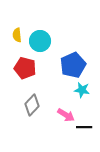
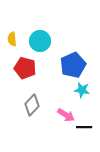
yellow semicircle: moved 5 px left, 4 px down
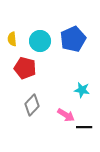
blue pentagon: moved 26 px up
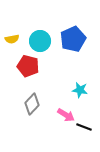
yellow semicircle: rotated 96 degrees counterclockwise
red pentagon: moved 3 px right, 2 px up
cyan star: moved 2 px left
gray diamond: moved 1 px up
black line: rotated 21 degrees clockwise
